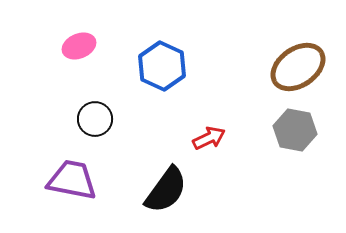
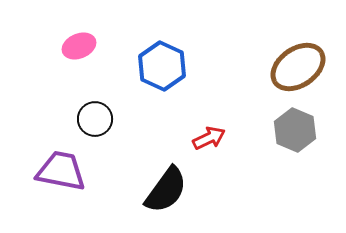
gray hexagon: rotated 12 degrees clockwise
purple trapezoid: moved 11 px left, 9 px up
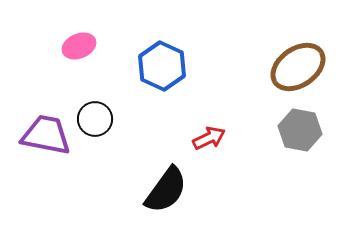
gray hexagon: moved 5 px right; rotated 12 degrees counterclockwise
purple trapezoid: moved 15 px left, 36 px up
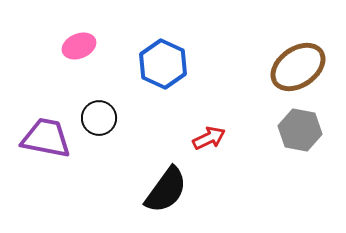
blue hexagon: moved 1 px right, 2 px up
black circle: moved 4 px right, 1 px up
purple trapezoid: moved 3 px down
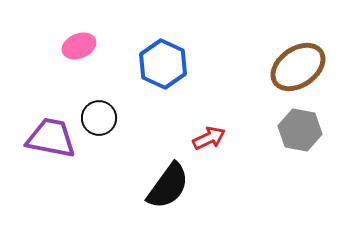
purple trapezoid: moved 5 px right
black semicircle: moved 2 px right, 4 px up
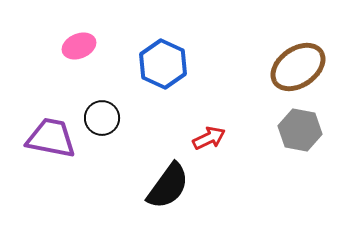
black circle: moved 3 px right
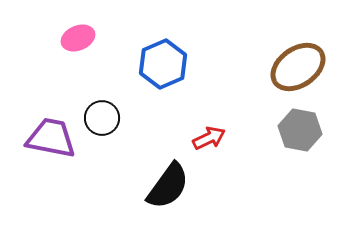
pink ellipse: moved 1 px left, 8 px up
blue hexagon: rotated 12 degrees clockwise
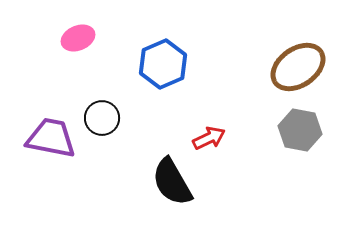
black semicircle: moved 4 px right, 4 px up; rotated 114 degrees clockwise
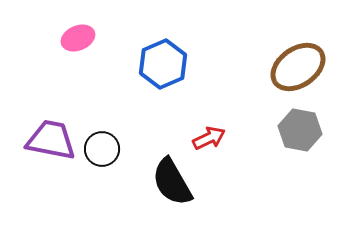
black circle: moved 31 px down
purple trapezoid: moved 2 px down
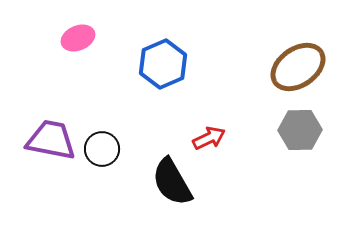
gray hexagon: rotated 12 degrees counterclockwise
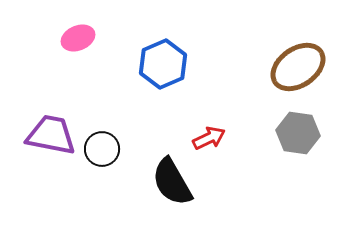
gray hexagon: moved 2 px left, 3 px down; rotated 9 degrees clockwise
purple trapezoid: moved 5 px up
